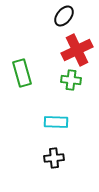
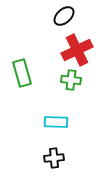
black ellipse: rotated 10 degrees clockwise
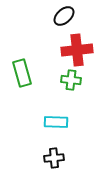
red cross: rotated 20 degrees clockwise
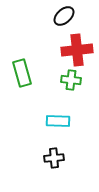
cyan rectangle: moved 2 px right, 1 px up
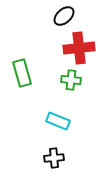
red cross: moved 2 px right, 2 px up
cyan rectangle: rotated 20 degrees clockwise
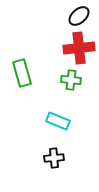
black ellipse: moved 15 px right
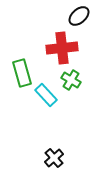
red cross: moved 17 px left
green cross: rotated 24 degrees clockwise
cyan rectangle: moved 12 px left, 26 px up; rotated 25 degrees clockwise
black cross: rotated 36 degrees counterclockwise
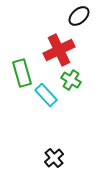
red cross: moved 3 px left, 2 px down; rotated 20 degrees counterclockwise
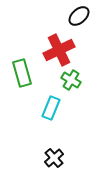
cyan rectangle: moved 5 px right, 13 px down; rotated 65 degrees clockwise
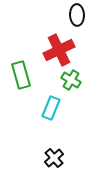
black ellipse: moved 2 px left, 1 px up; rotated 50 degrees counterclockwise
green rectangle: moved 1 px left, 2 px down
